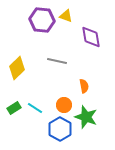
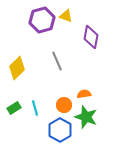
purple hexagon: rotated 20 degrees counterclockwise
purple diamond: rotated 20 degrees clockwise
gray line: rotated 54 degrees clockwise
orange semicircle: moved 8 px down; rotated 88 degrees counterclockwise
cyan line: rotated 42 degrees clockwise
blue hexagon: moved 1 px down
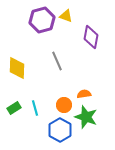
yellow diamond: rotated 45 degrees counterclockwise
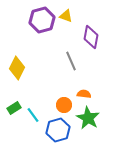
gray line: moved 14 px right
yellow diamond: rotated 25 degrees clockwise
orange semicircle: rotated 16 degrees clockwise
cyan line: moved 2 px left, 7 px down; rotated 21 degrees counterclockwise
green star: moved 2 px right, 1 px down; rotated 10 degrees clockwise
blue hexagon: moved 2 px left; rotated 15 degrees clockwise
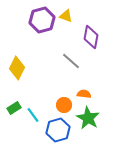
gray line: rotated 24 degrees counterclockwise
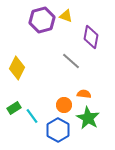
cyan line: moved 1 px left, 1 px down
blue hexagon: rotated 15 degrees counterclockwise
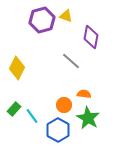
green rectangle: moved 1 px down; rotated 16 degrees counterclockwise
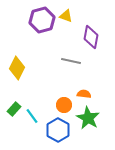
gray line: rotated 30 degrees counterclockwise
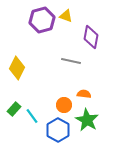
green star: moved 1 px left, 2 px down
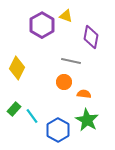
purple hexagon: moved 5 px down; rotated 15 degrees counterclockwise
orange circle: moved 23 px up
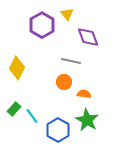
yellow triangle: moved 1 px right, 2 px up; rotated 32 degrees clockwise
purple diamond: moved 3 px left; rotated 30 degrees counterclockwise
